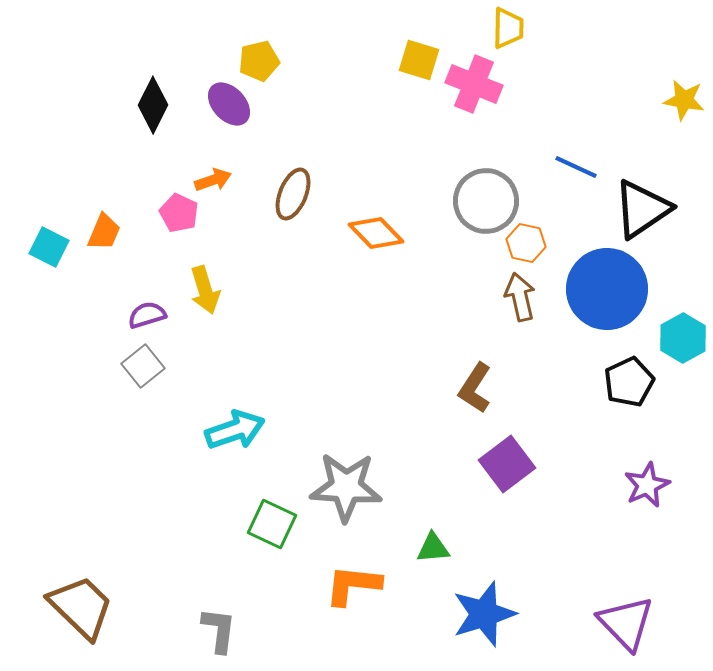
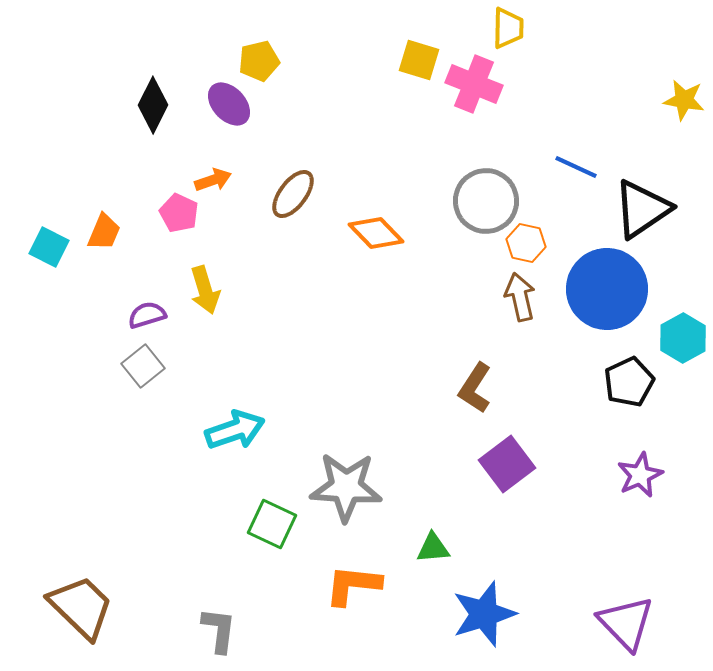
brown ellipse: rotated 15 degrees clockwise
purple star: moved 7 px left, 10 px up
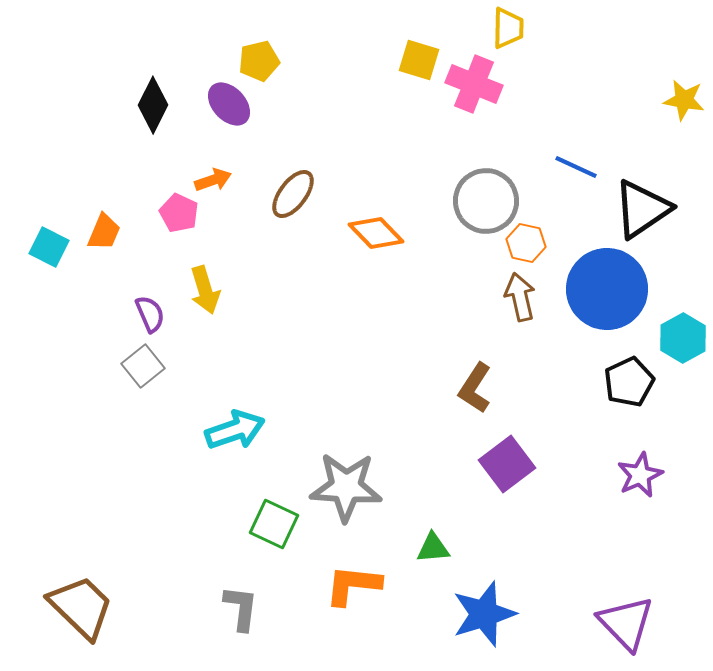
purple semicircle: moved 3 px right, 1 px up; rotated 84 degrees clockwise
green square: moved 2 px right
gray L-shape: moved 22 px right, 22 px up
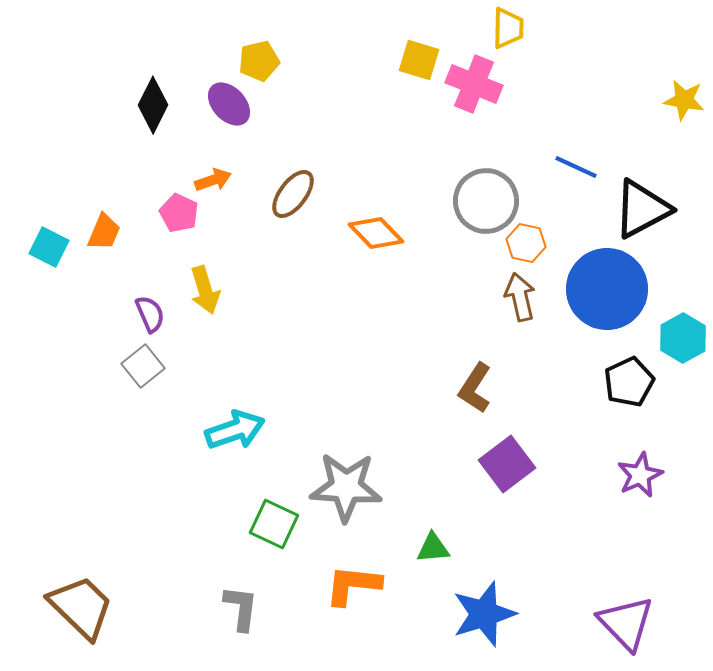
black triangle: rotated 6 degrees clockwise
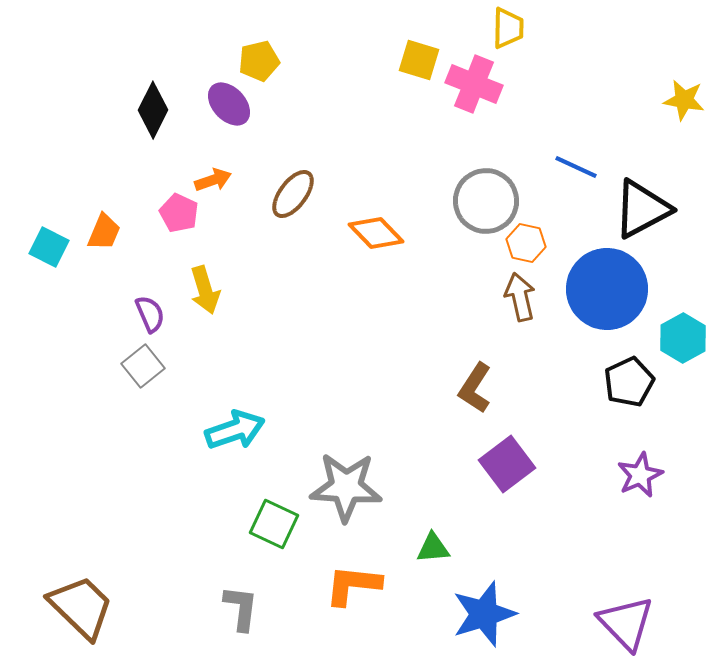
black diamond: moved 5 px down
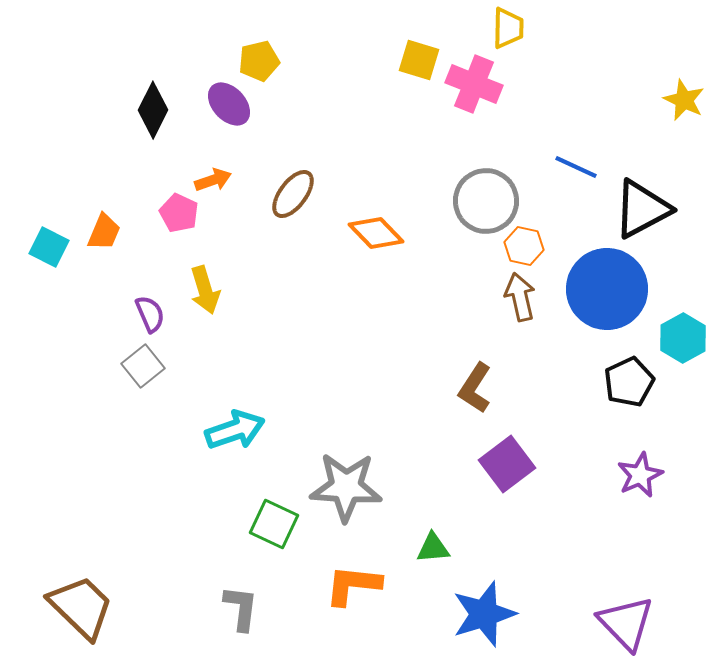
yellow star: rotated 15 degrees clockwise
orange hexagon: moved 2 px left, 3 px down
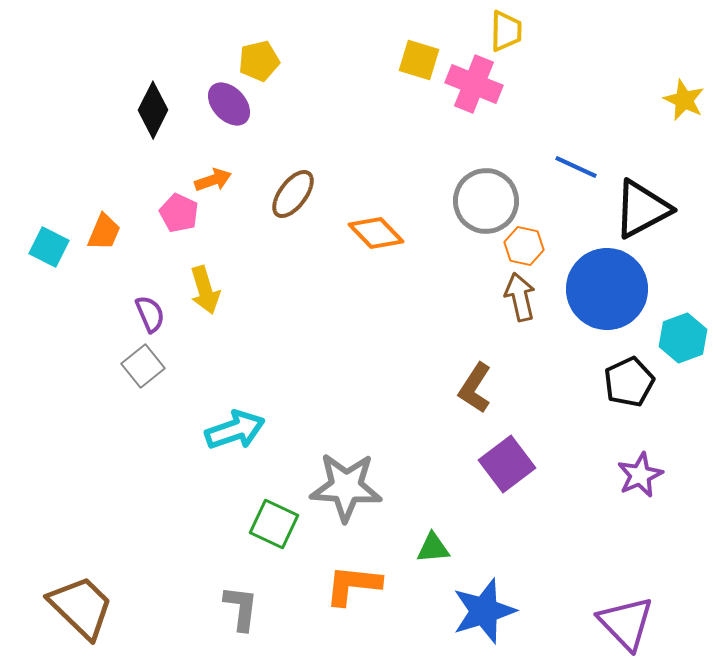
yellow trapezoid: moved 2 px left, 3 px down
cyan hexagon: rotated 9 degrees clockwise
blue star: moved 3 px up
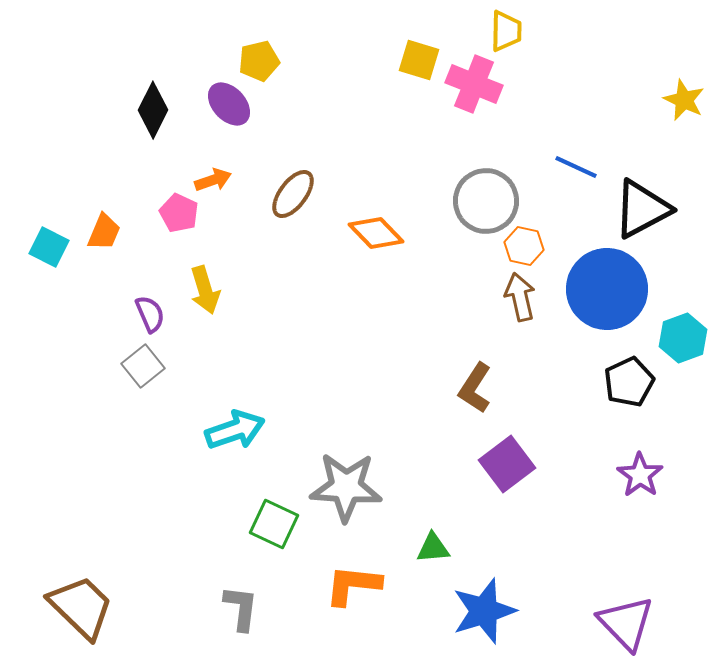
purple star: rotated 12 degrees counterclockwise
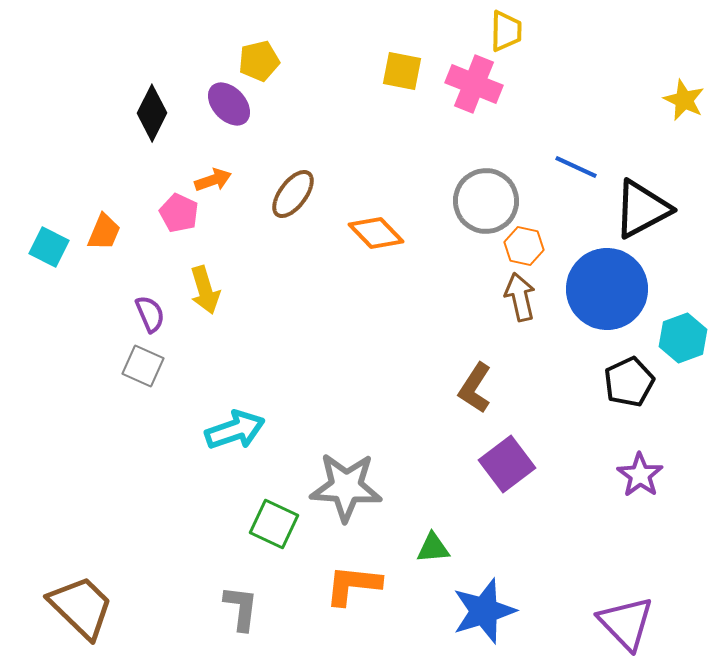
yellow square: moved 17 px left, 11 px down; rotated 6 degrees counterclockwise
black diamond: moved 1 px left, 3 px down
gray square: rotated 27 degrees counterclockwise
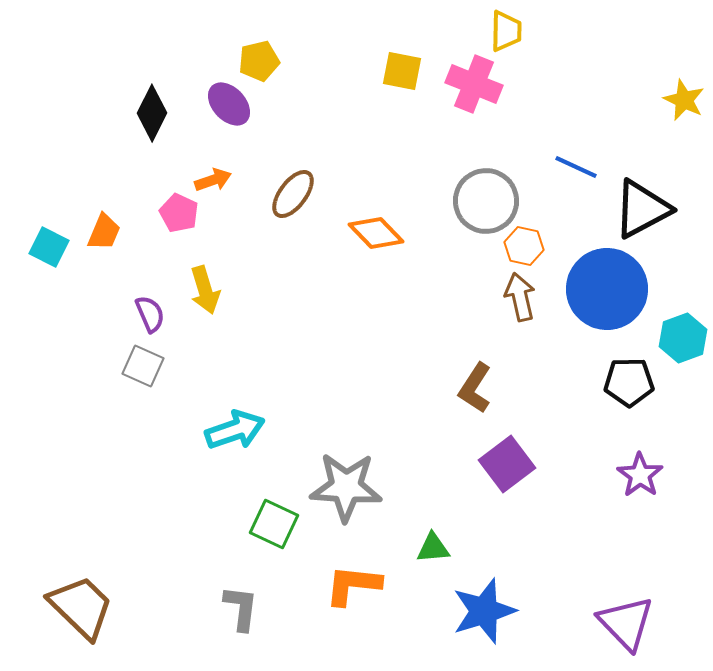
black pentagon: rotated 24 degrees clockwise
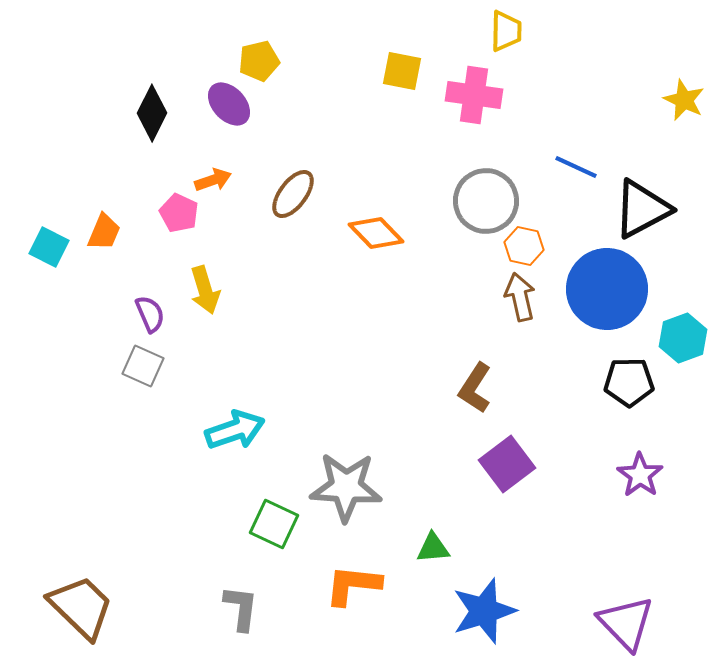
pink cross: moved 11 px down; rotated 14 degrees counterclockwise
